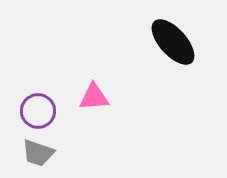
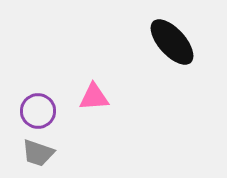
black ellipse: moved 1 px left
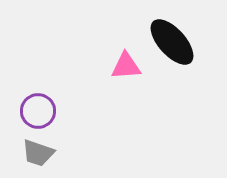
pink triangle: moved 32 px right, 31 px up
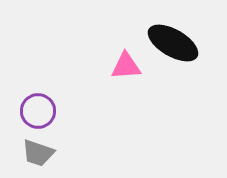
black ellipse: moved 1 px right, 1 px down; rotated 18 degrees counterclockwise
